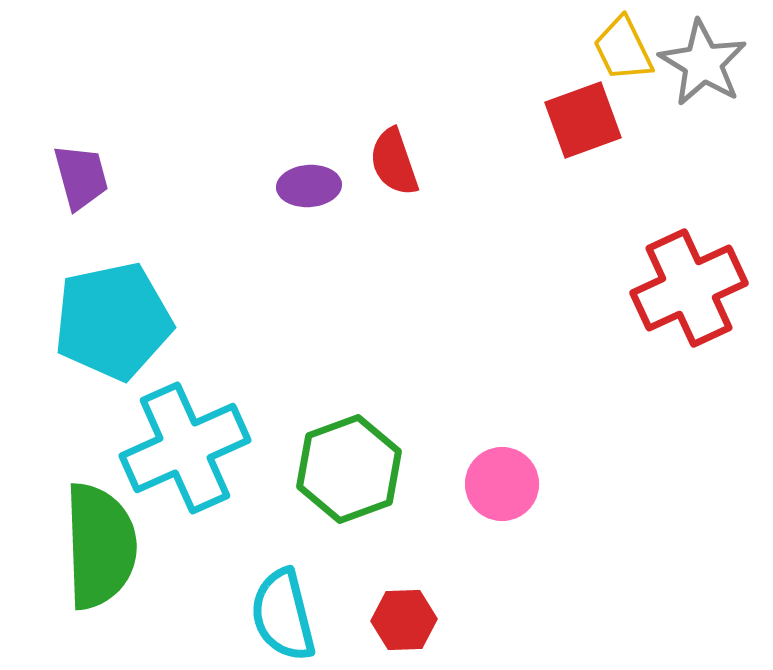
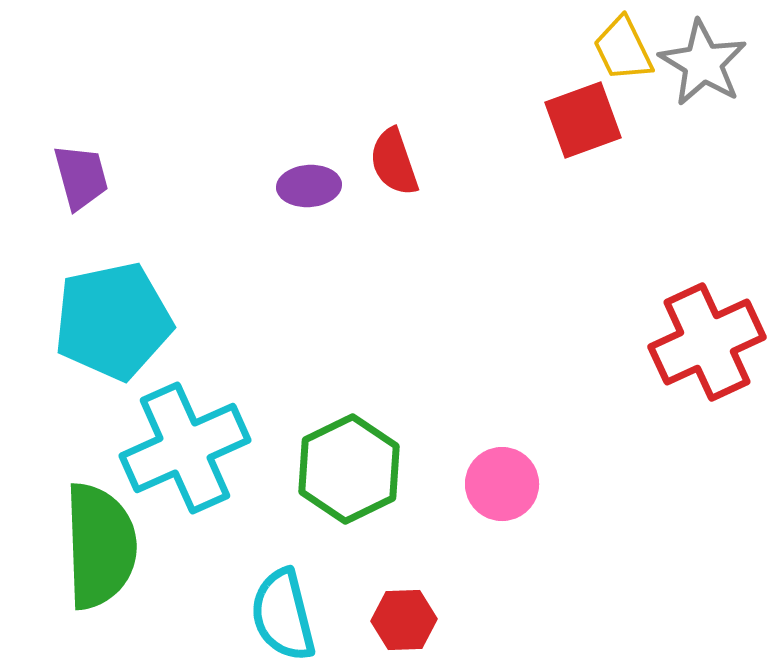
red cross: moved 18 px right, 54 px down
green hexagon: rotated 6 degrees counterclockwise
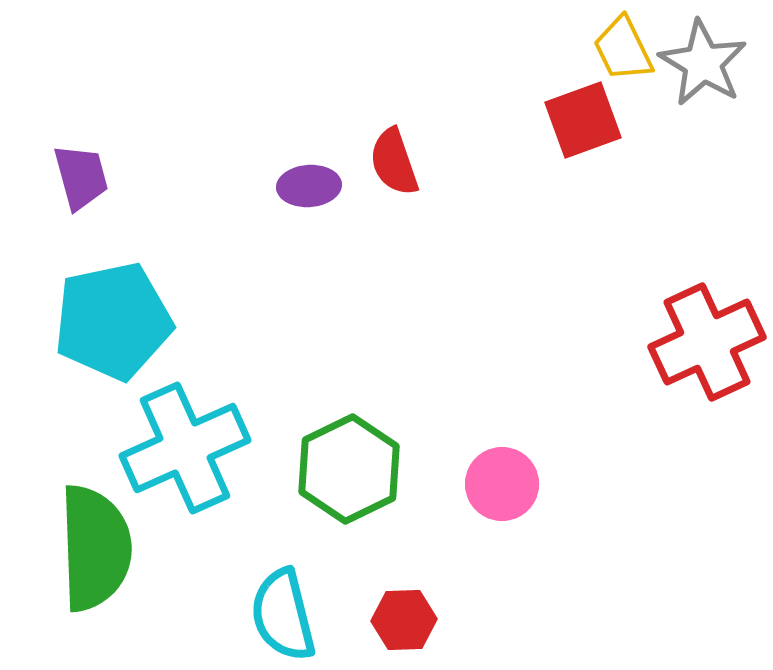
green semicircle: moved 5 px left, 2 px down
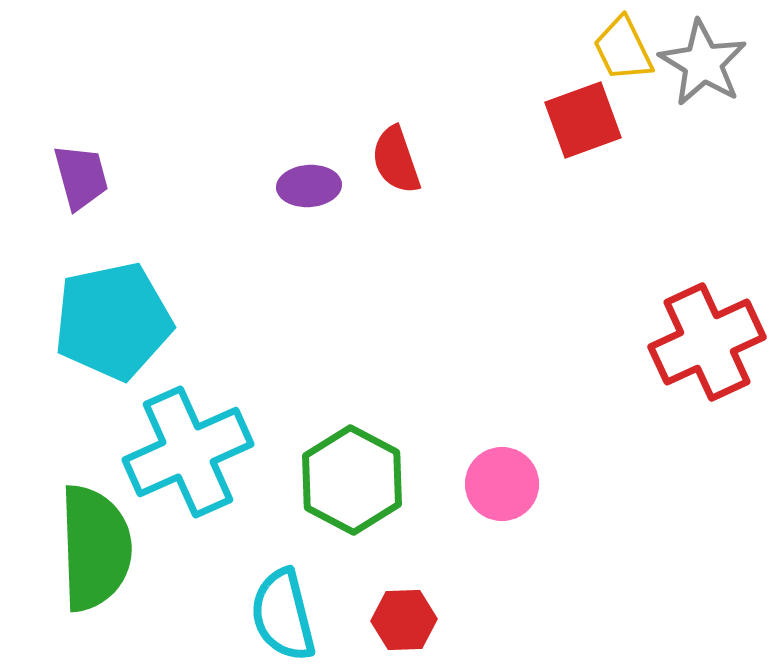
red semicircle: moved 2 px right, 2 px up
cyan cross: moved 3 px right, 4 px down
green hexagon: moved 3 px right, 11 px down; rotated 6 degrees counterclockwise
